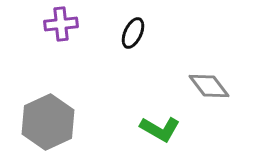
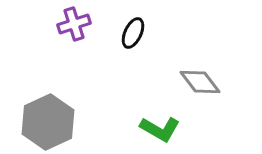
purple cross: moved 13 px right; rotated 12 degrees counterclockwise
gray diamond: moved 9 px left, 4 px up
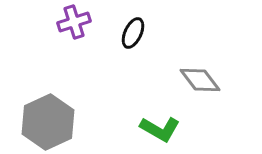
purple cross: moved 2 px up
gray diamond: moved 2 px up
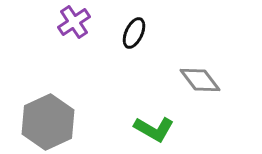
purple cross: rotated 16 degrees counterclockwise
black ellipse: moved 1 px right
green L-shape: moved 6 px left
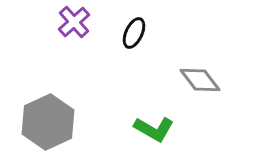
purple cross: rotated 8 degrees counterclockwise
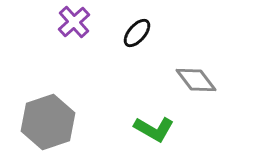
black ellipse: moved 3 px right; rotated 16 degrees clockwise
gray diamond: moved 4 px left
gray hexagon: rotated 6 degrees clockwise
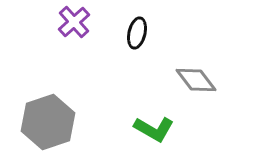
black ellipse: rotated 28 degrees counterclockwise
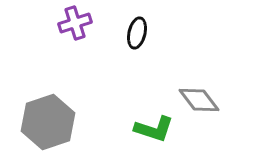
purple cross: moved 1 px right, 1 px down; rotated 24 degrees clockwise
gray diamond: moved 3 px right, 20 px down
green L-shape: rotated 12 degrees counterclockwise
